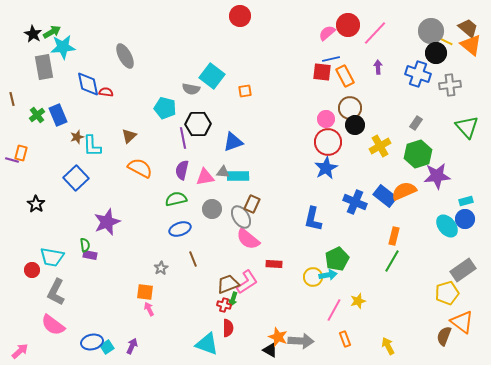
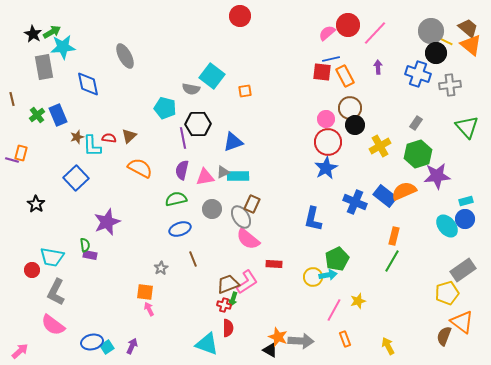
red semicircle at (106, 92): moved 3 px right, 46 px down
gray triangle at (223, 172): rotated 32 degrees counterclockwise
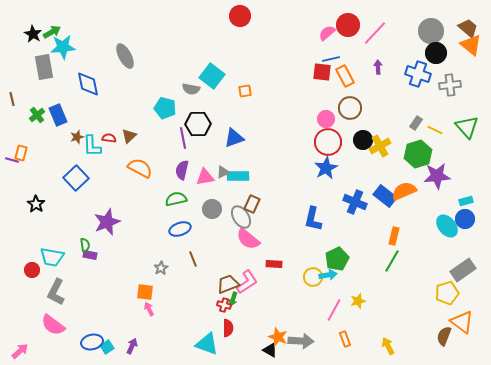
yellow line at (445, 41): moved 10 px left, 89 px down
black circle at (355, 125): moved 8 px right, 15 px down
blue triangle at (233, 142): moved 1 px right, 4 px up
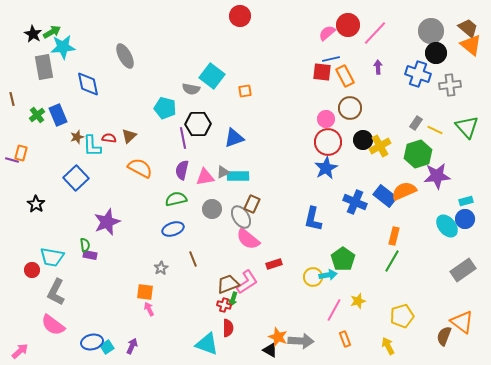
blue ellipse at (180, 229): moved 7 px left
green pentagon at (337, 259): moved 6 px right; rotated 10 degrees counterclockwise
red rectangle at (274, 264): rotated 21 degrees counterclockwise
yellow pentagon at (447, 293): moved 45 px left, 23 px down
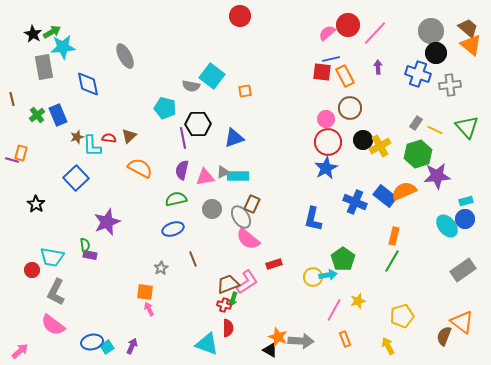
gray semicircle at (191, 89): moved 3 px up
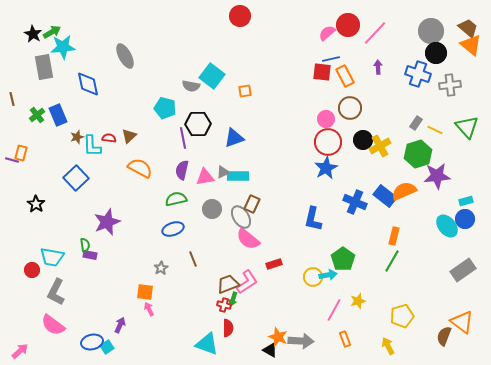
purple arrow at (132, 346): moved 12 px left, 21 px up
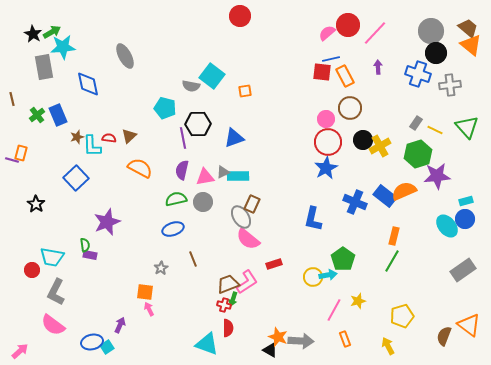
gray circle at (212, 209): moved 9 px left, 7 px up
orange triangle at (462, 322): moved 7 px right, 3 px down
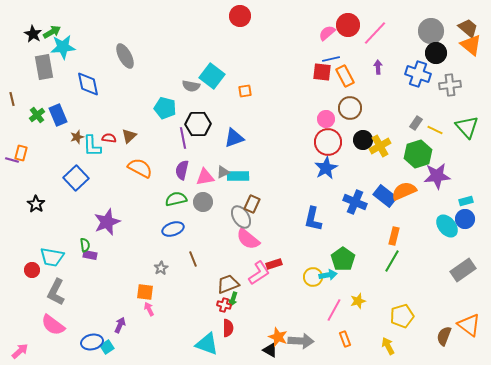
pink L-shape at (247, 282): moved 12 px right, 9 px up
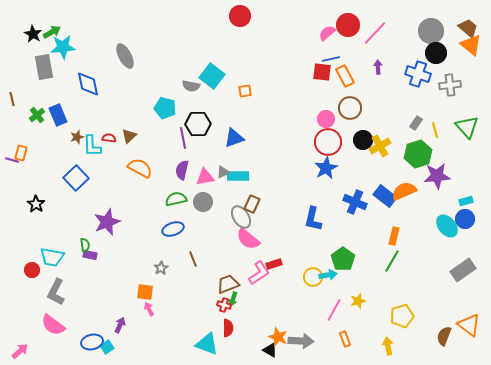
yellow line at (435, 130): rotated 49 degrees clockwise
yellow arrow at (388, 346): rotated 18 degrees clockwise
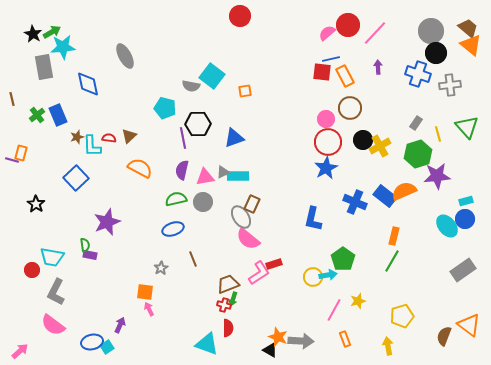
yellow line at (435, 130): moved 3 px right, 4 px down
